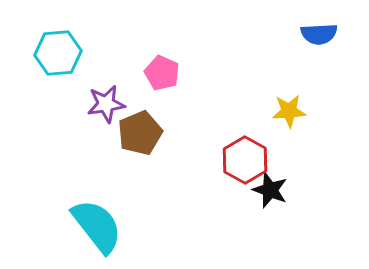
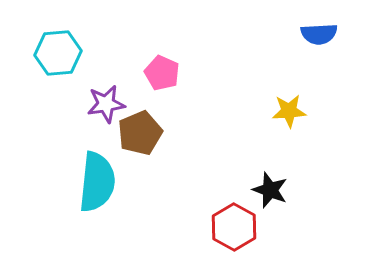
red hexagon: moved 11 px left, 67 px down
cyan semicircle: moved 44 px up; rotated 44 degrees clockwise
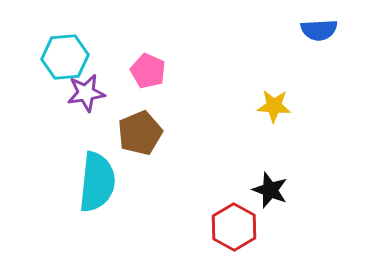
blue semicircle: moved 4 px up
cyan hexagon: moved 7 px right, 4 px down
pink pentagon: moved 14 px left, 2 px up
purple star: moved 20 px left, 11 px up
yellow star: moved 15 px left, 5 px up; rotated 8 degrees clockwise
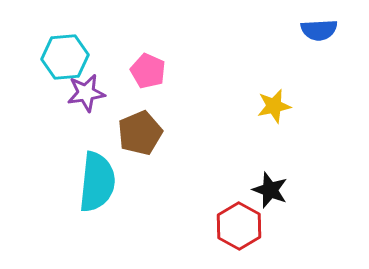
yellow star: rotated 16 degrees counterclockwise
red hexagon: moved 5 px right, 1 px up
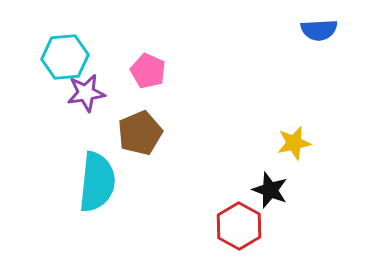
yellow star: moved 20 px right, 37 px down
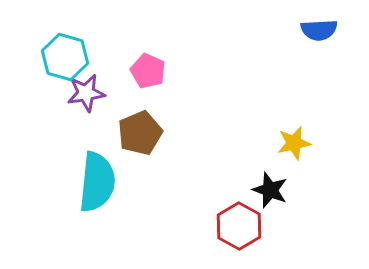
cyan hexagon: rotated 21 degrees clockwise
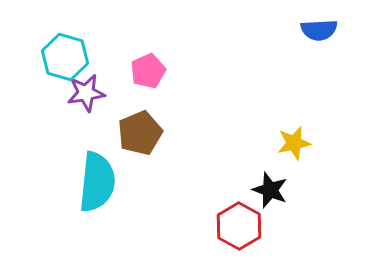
pink pentagon: rotated 24 degrees clockwise
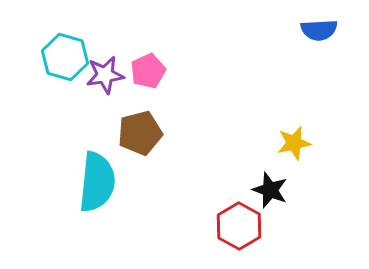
purple star: moved 19 px right, 18 px up
brown pentagon: rotated 9 degrees clockwise
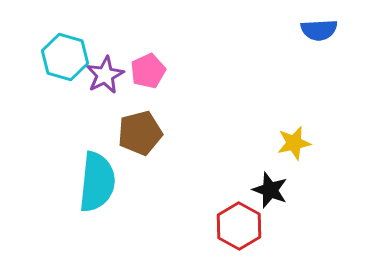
purple star: rotated 18 degrees counterclockwise
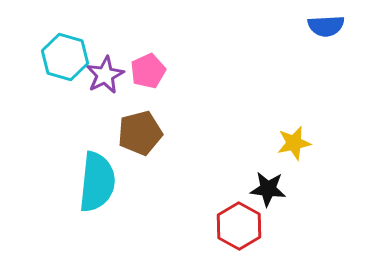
blue semicircle: moved 7 px right, 4 px up
black star: moved 2 px left, 1 px up; rotated 15 degrees counterclockwise
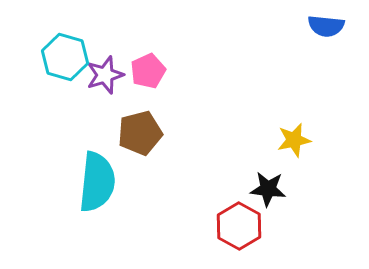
blue semicircle: rotated 9 degrees clockwise
purple star: rotated 9 degrees clockwise
yellow star: moved 3 px up
